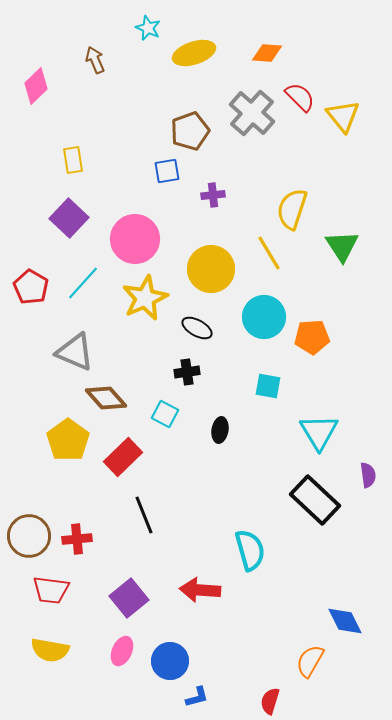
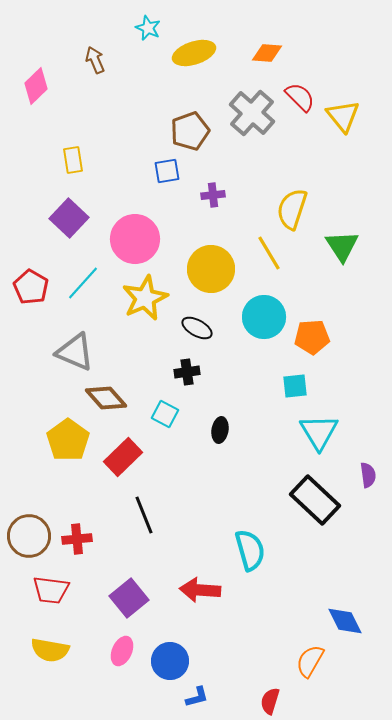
cyan square at (268, 386): moved 27 px right; rotated 16 degrees counterclockwise
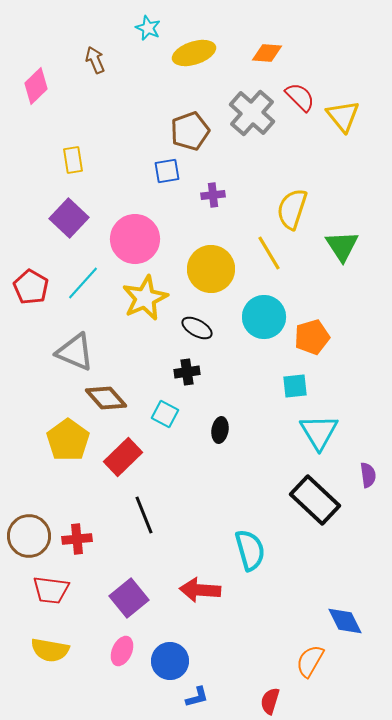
orange pentagon at (312, 337): rotated 12 degrees counterclockwise
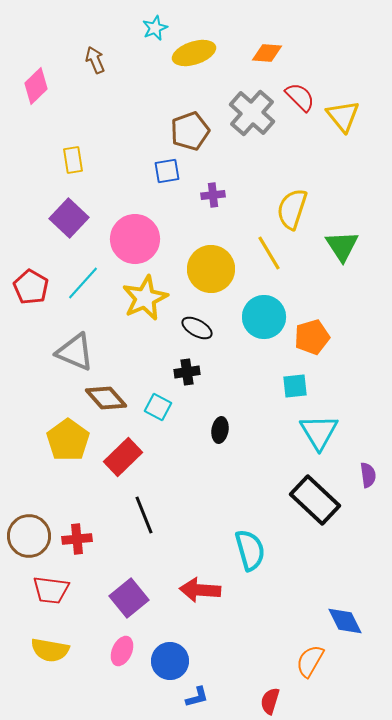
cyan star at (148, 28): moved 7 px right; rotated 25 degrees clockwise
cyan square at (165, 414): moved 7 px left, 7 px up
